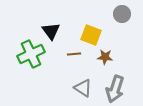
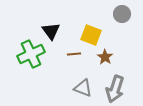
brown star: rotated 28 degrees clockwise
gray triangle: rotated 12 degrees counterclockwise
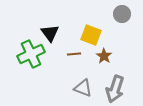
black triangle: moved 1 px left, 2 px down
brown star: moved 1 px left, 1 px up
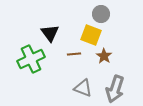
gray circle: moved 21 px left
green cross: moved 5 px down
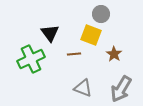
brown star: moved 10 px right, 2 px up
gray arrow: moved 6 px right; rotated 12 degrees clockwise
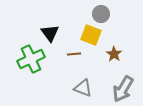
gray arrow: moved 2 px right
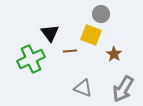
brown line: moved 4 px left, 3 px up
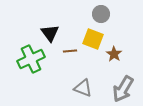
yellow square: moved 2 px right, 4 px down
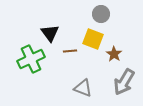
gray arrow: moved 1 px right, 7 px up
